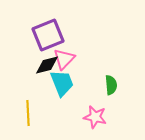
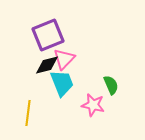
green semicircle: rotated 18 degrees counterclockwise
yellow line: rotated 10 degrees clockwise
pink star: moved 2 px left, 12 px up
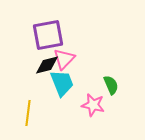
purple square: rotated 12 degrees clockwise
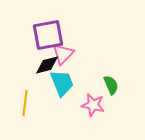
pink triangle: moved 1 px left, 5 px up
yellow line: moved 3 px left, 10 px up
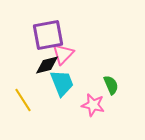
yellow line: moved 2 px left, 3 px up; rotated 40 degrees counterclockwise
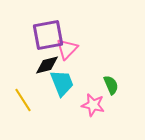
pink triangle: moved 4 px right, 5 px up
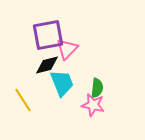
green semicircle: moved 14 px left, 3 px down; rotated 30 degrees clockwise
